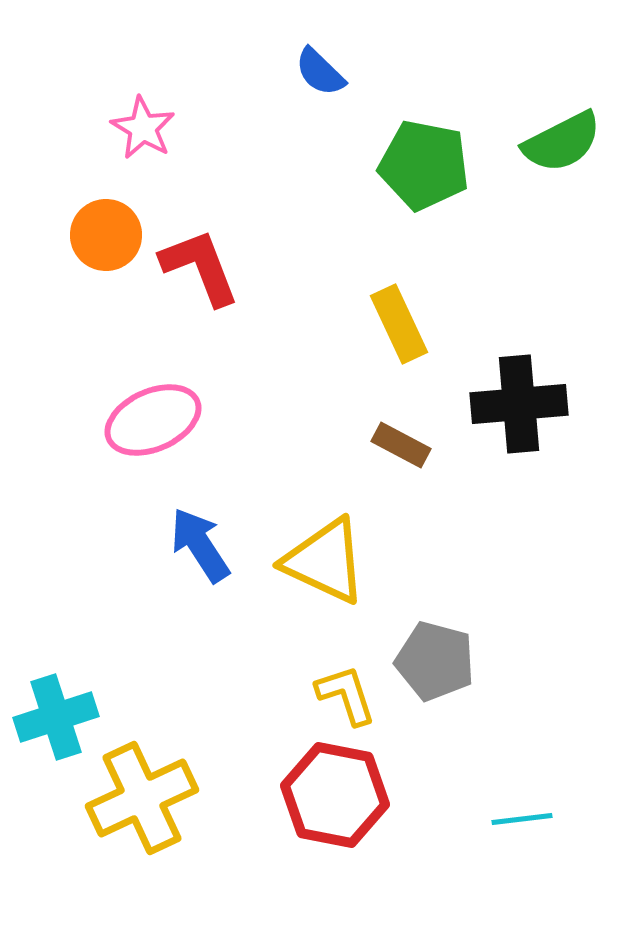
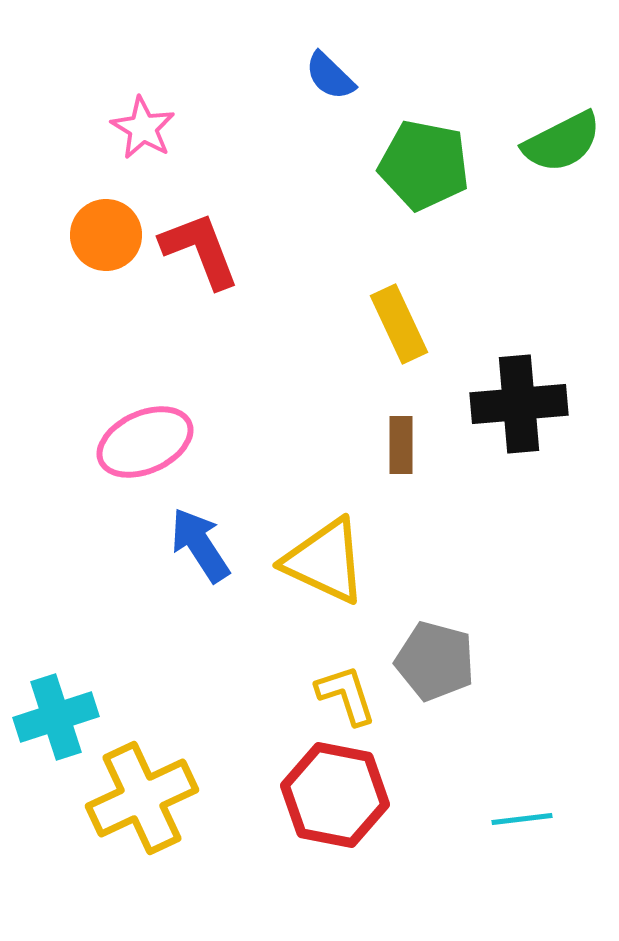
blue semicircle: moved 10 px right, 4 px down
red L-shape: moved 17 px up
pink ellipse: moved 8 px left, 22 px down
brown rectangle: rotated 62 degrees clockwise
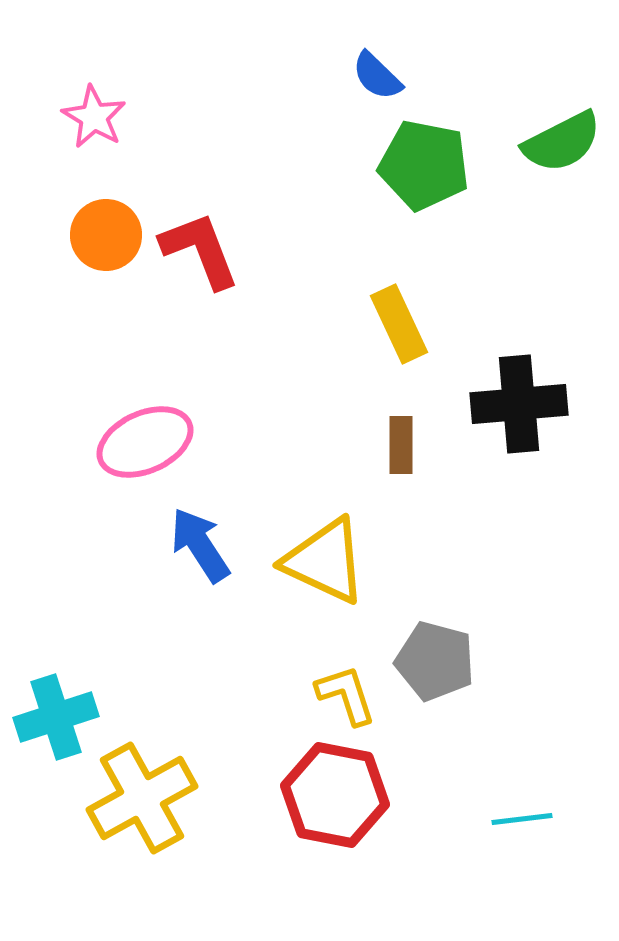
blue semicircle: moved 47 px right
pink star: moved 49 px left, 11 px up
yellow cross: rotated 4 degrees counterclockwise
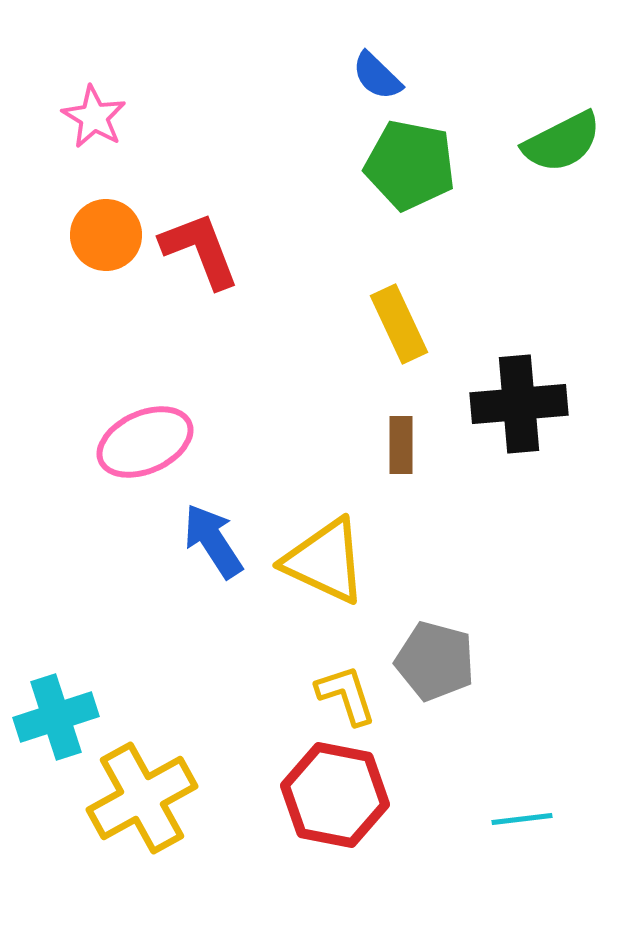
green pentagon: moved 14 px left
blue arrow: moved 13 px right, 4 px up
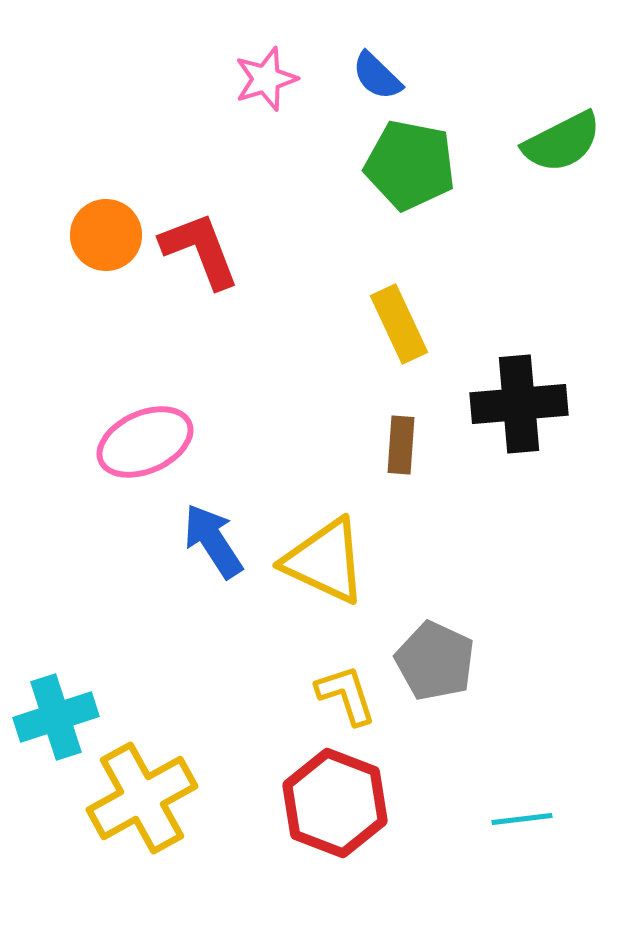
pink star: moved 172 px right, 38 px up; rotated 24 degrees clockwise
brown rectangle: rotated 4 degrees clockwise
gray pentagon: rotated 10 degrees clockwise
red hexagon: moved 8 px down; rotated 10 degrees clockwise
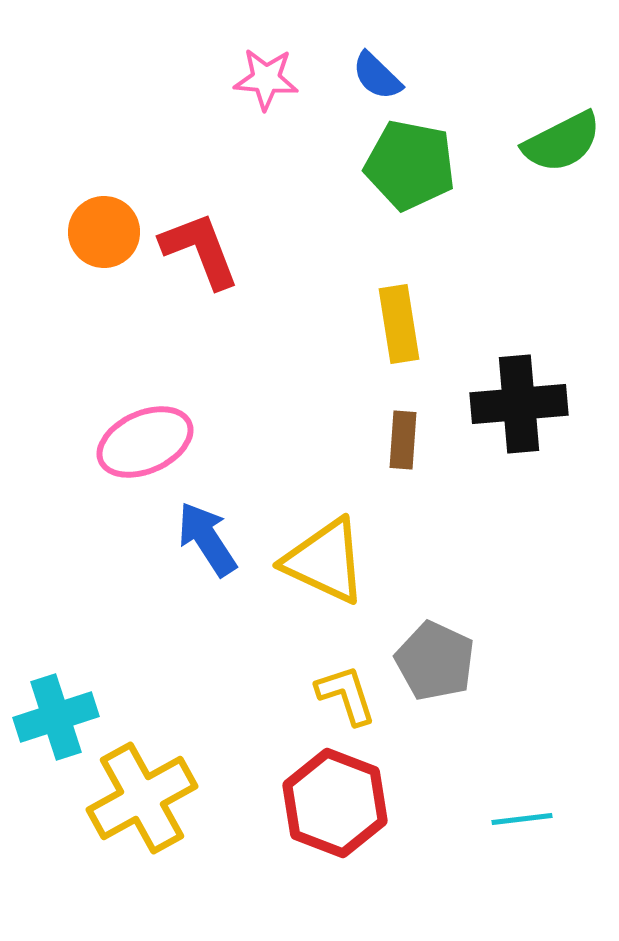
pink star: rotated 22 degrees clockwise
orange circle: moved 2 px left, 3 px up
yellow rectangle: rotated 16 degrees clockwise
brown rectangle: moved 2 px right, 5 px up
blue arrow: moved 6 px left, 2 px up
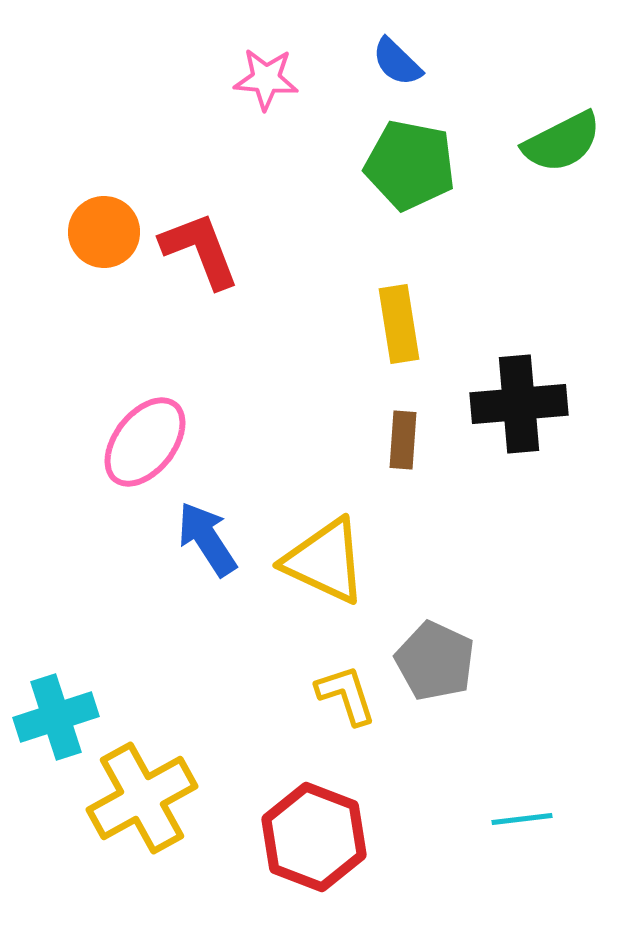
blue semicircle: moved 20 px right, 14 px up
pink ellipse: rotated 28 degrees counterclockwise
red hexagon: moved 21 px left, 34 px down
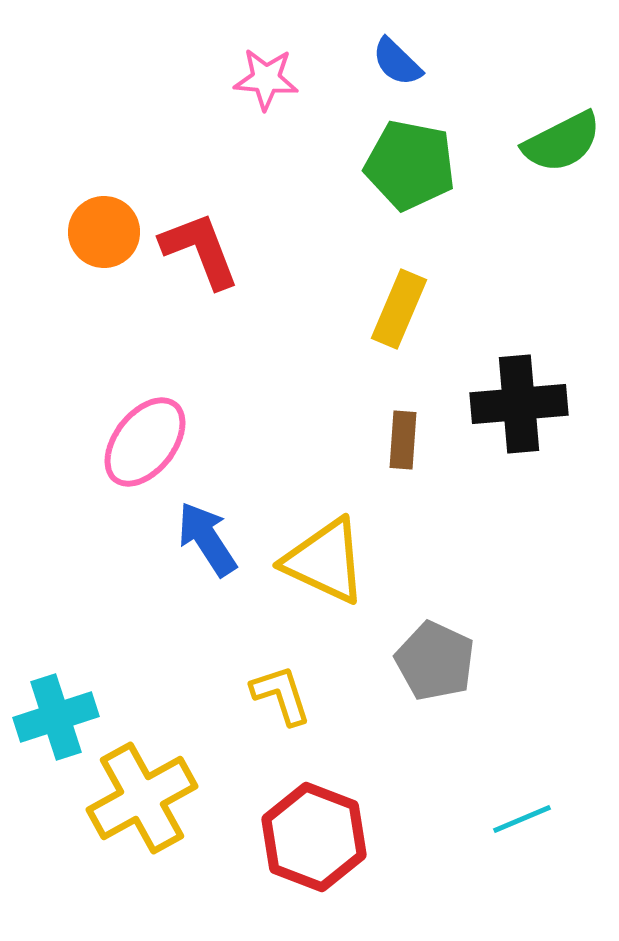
yellow rectangle: moved 15 px up; rotated 32 degrees clockwise
yellow L-shape: moved 65 px left
cyan line: rotated 16 degrees counterclockwise
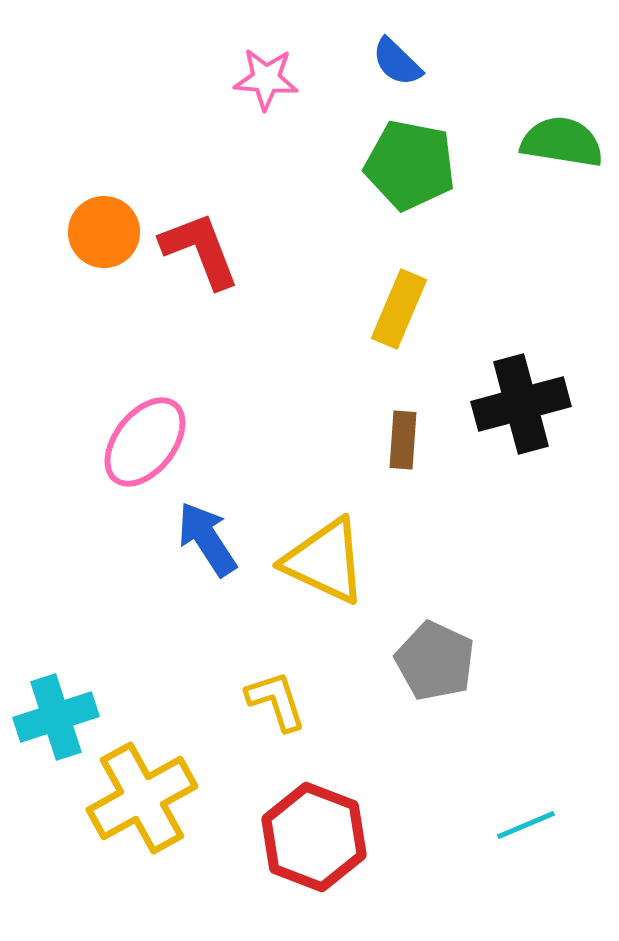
green semicircle: rotated 144 degrees counterclockwise
black cross: moved 2 px right; rotated 10 degrees counterclockwise
yellow L-shape: moved 5 px left, 6 px down
cyan line: moved 4 px right, 6 px down
